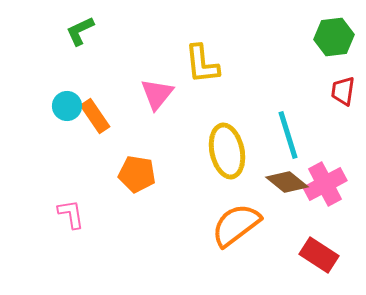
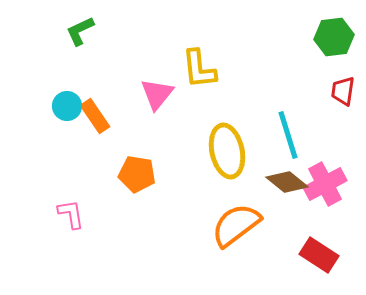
yellow L-shape: moved 3 px left, 5 px down
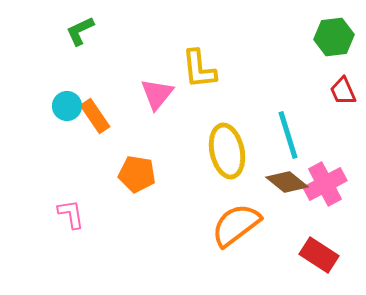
red trapezoid: rotated 32 degrees counterclockwise
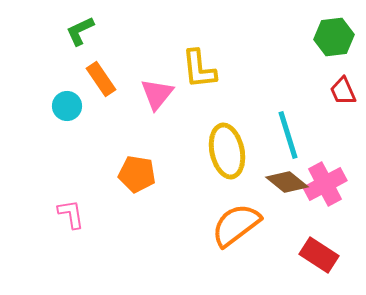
orange rectangle: moved 6 px right, 37 px up
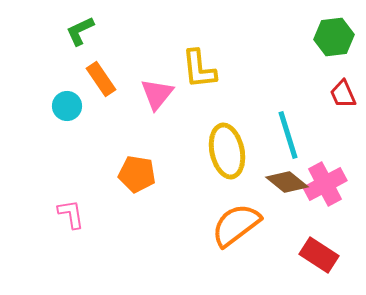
red trapezoid: moved 3 px down
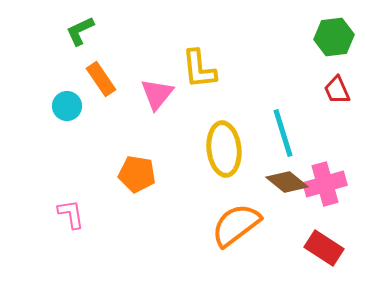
red trapezoid: moved 6 px left, 4 px up
cyan line: moved 5 px left, 2 px up
yellow ellipse: moved 3 px left, 2 px up; rotated 6 degrees clockwise
pink cross: rotated 12 degrees clockwise
red rectangle: moved 5 px right, 7 px up
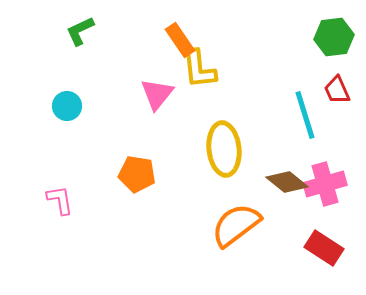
orange rectangle: moved 79 px right, 39 px up
cyan line: moved 22 px right, 18 px up
pink L-shape: moved 11 px left, 14 px up
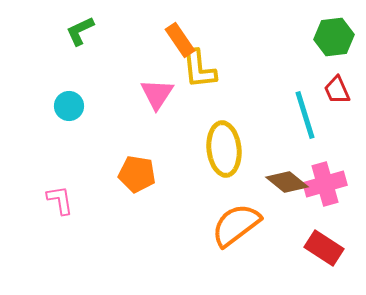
pink triangle: rotated 6 degrees counterclockwise
cyan circle: moved 2 px right
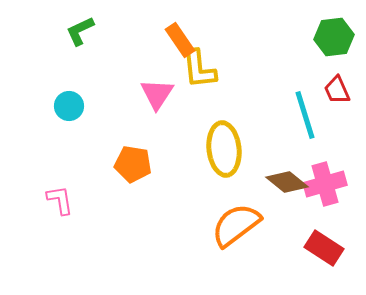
orange pentagon: moved 4 px left, 10 px up
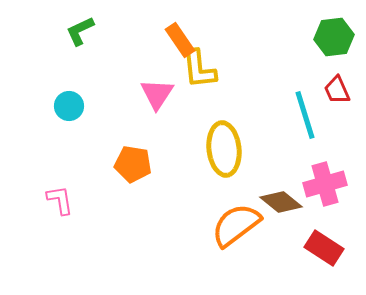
brown diamond: moved 6 px left, 20 px down
